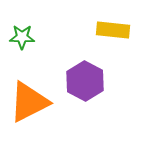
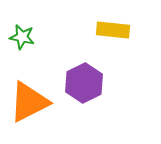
green star: rotated 10 degrees clockwise
purple hexagon: moved 1 px left, 2 px down; rotated 6 degrees clockwise
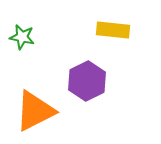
purple hexagon: moved 3 px right, 2 px up
orange triangle: moved 6 px right, 9 px down
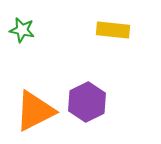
green star: moved 7 px up
purple hexagon: moved 21 px down
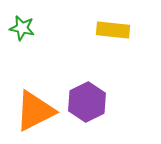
green star: moved 2 px up
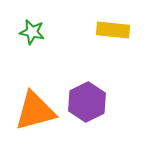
green star: moved 10 px right, 4 px down
orange triangle: rotated 12 degrees clockwise
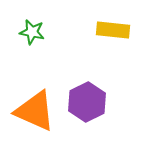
orange triangle: rotated 39 degrees clockwise
